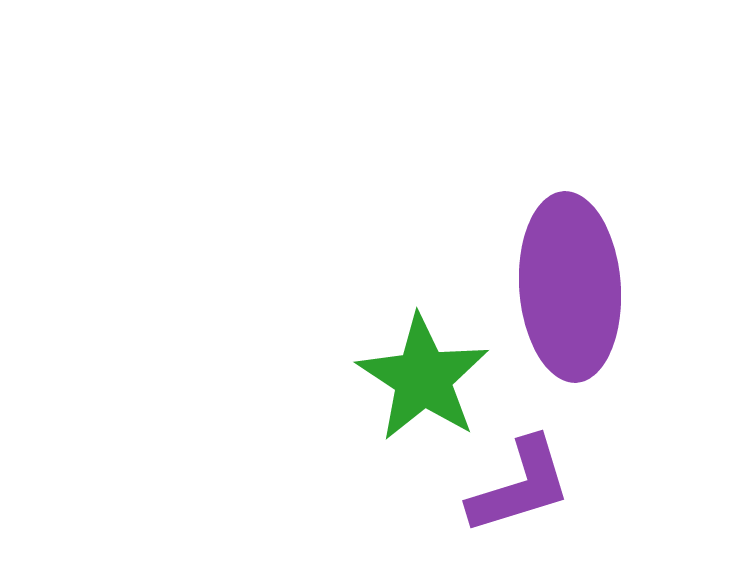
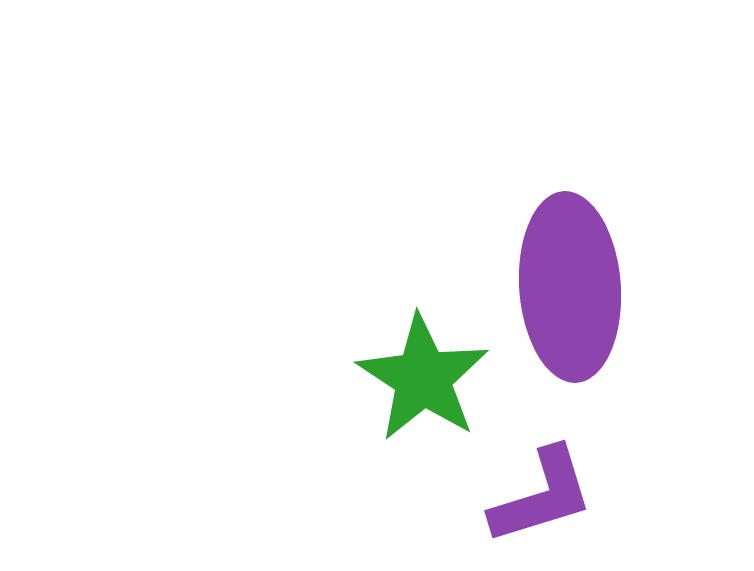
purple L-shape: moved 22 px right, 10 px down
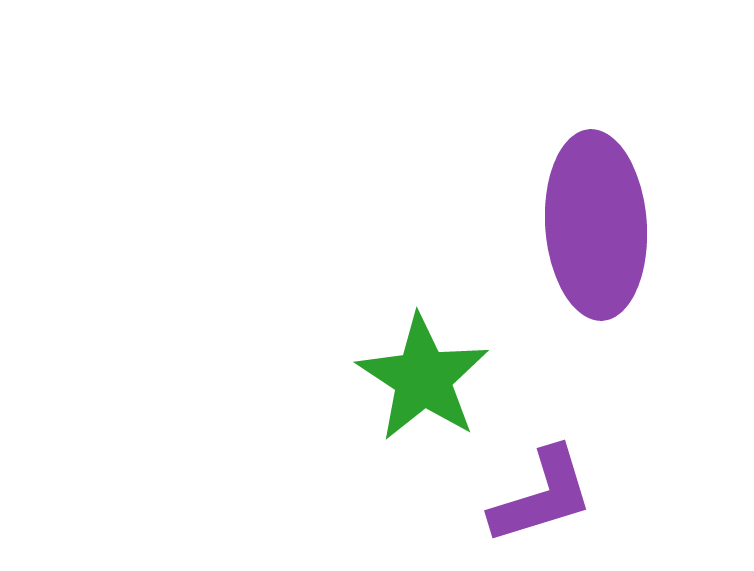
purple ellipse: moved 26 px right, 62 px up
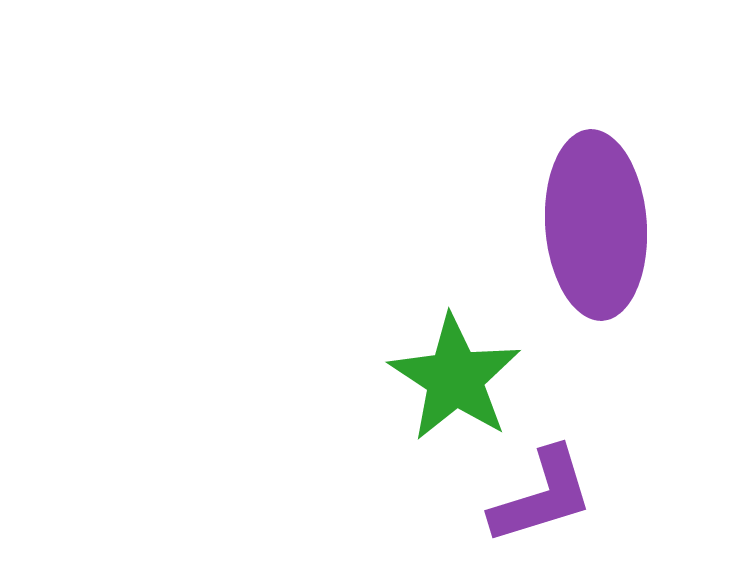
green star: moved 32 px right
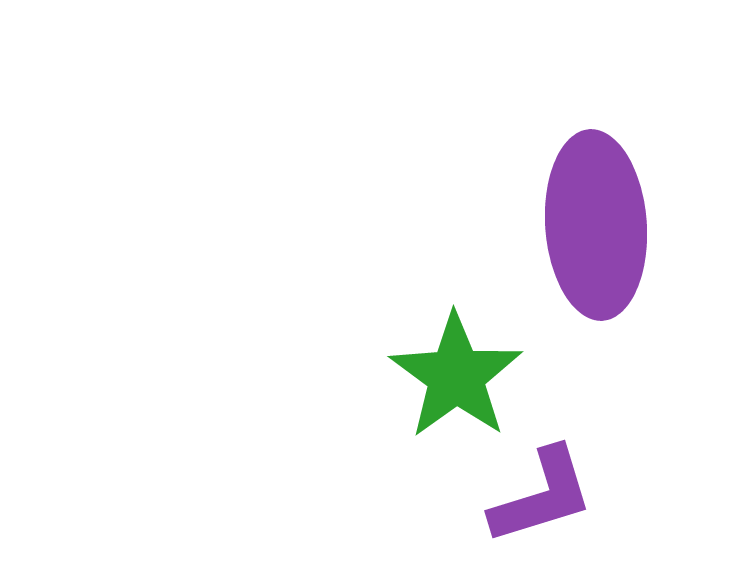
green star: moved 1 px right, 2 px up; rotated 3 degrees clockwise
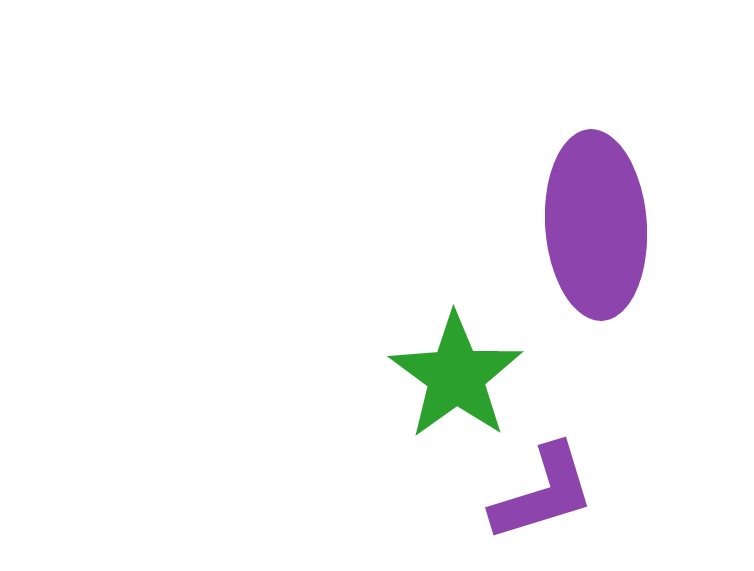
purple L-shape: moved 1 px right, 3 px up
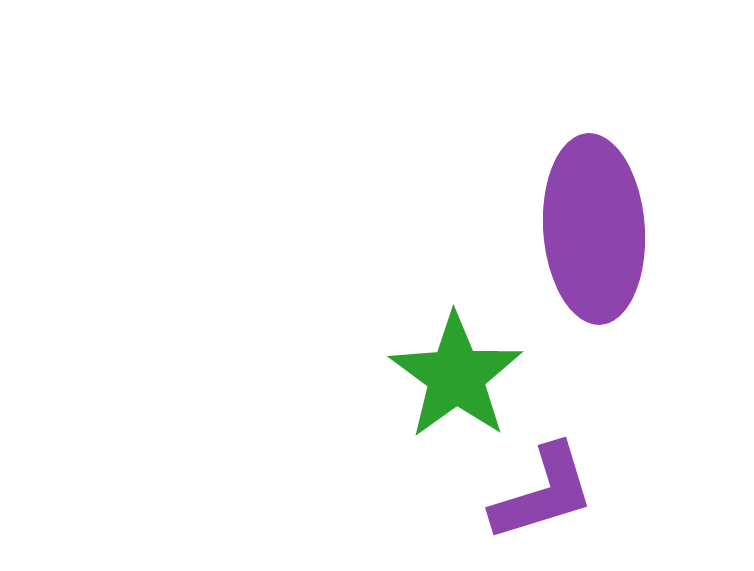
purple ellipse: moved 2 px left, 4 px down
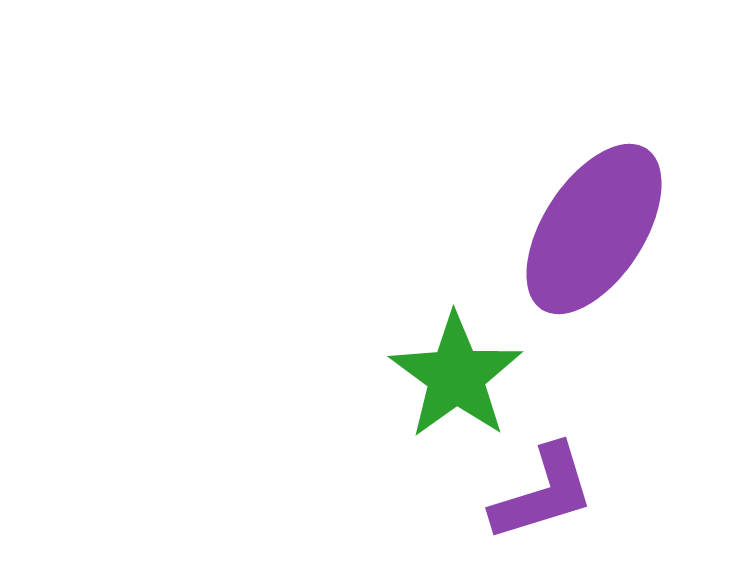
purple ellipse: rotated 37 degrees clockwise
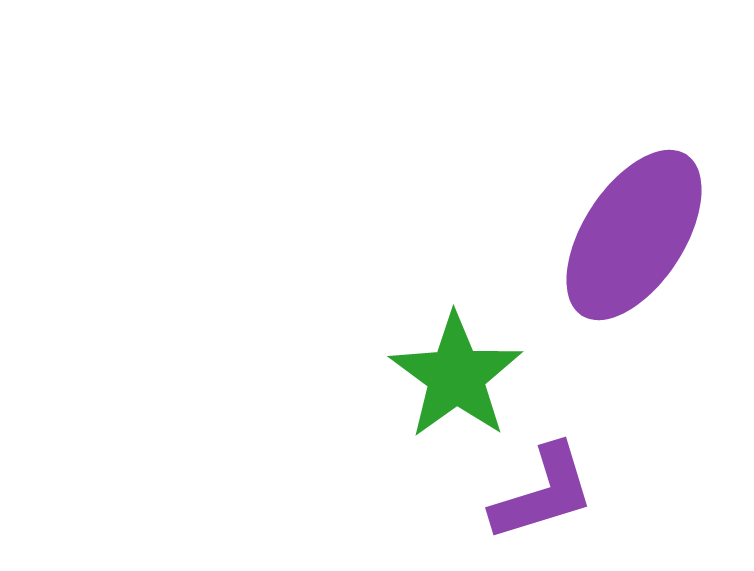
purple ellipse: moved 40 px right, 6 px down
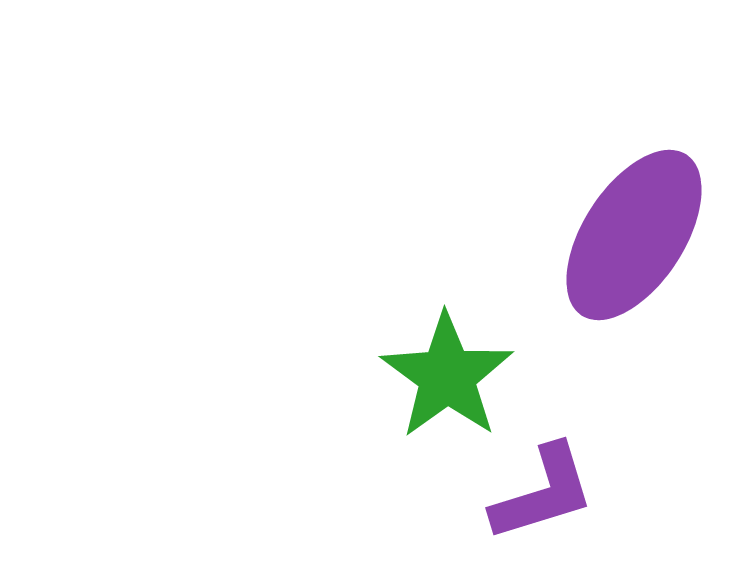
green star: moved 9 px left
